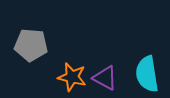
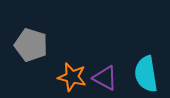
gray pentagon: rotated 12 degrees clockwise
cyan semicircle: moved 1 px left
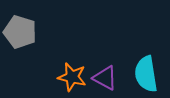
gray pentagon: moved 11 px left, 13 px up
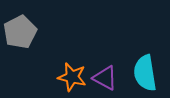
gray pentagon: rotated 28 degrees clockwise
cyan semicircle: moved 1 px left, 1 px up
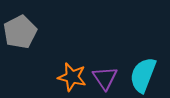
cyan semicircle: moved 2 px left, 2 px down; rotated 30 degrees clockwise
purple triangle: rotated 28 degrees clockwise
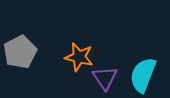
gray pentagon: moved 20 px down
orange star: moved 7 px right, 20 px up
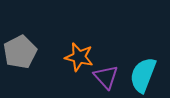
purple triangle: moved 1 px right, 1 px up; rotated 8 degrees counterclockwise
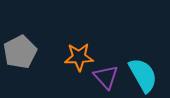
orange star: rotated 16 degrees counterclockwise
cyan semicircle: rotated 129 degrees clockwise
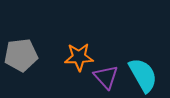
gray pentagon: moved 1 px right, 3 px down; rotated 20 degrees clockwise
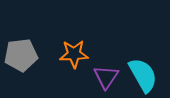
orange star: moved 5 px left, 3 px up
purple triangle: rotated 16 degrees clockwise
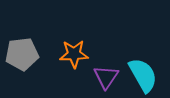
gray pentagon: moved 1 px right, 1 px up
